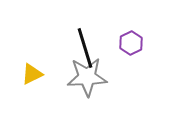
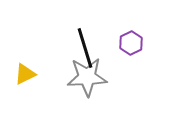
yellow triangle: moved 7 px left
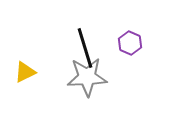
purple hexagon: moved 1 px left; rotated 10 degrees counterclockwise
yellow triangle: moved 2 px up
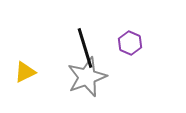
gray star: rotated 18 degrees counterclockwise
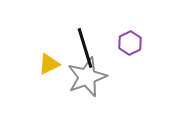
purple hexagon: rotated 10 degrees clockwise
yellow triangle: moved 24 px right, 8 px up
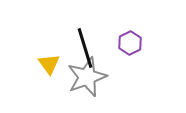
yellow triangle: rotated 40 degrees counterclockwise
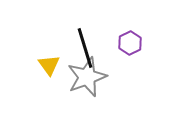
yellow triangle: moved 1 px down
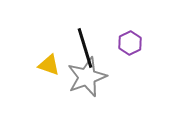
yellow triangle: rotated 35 degrees counterclockwise
